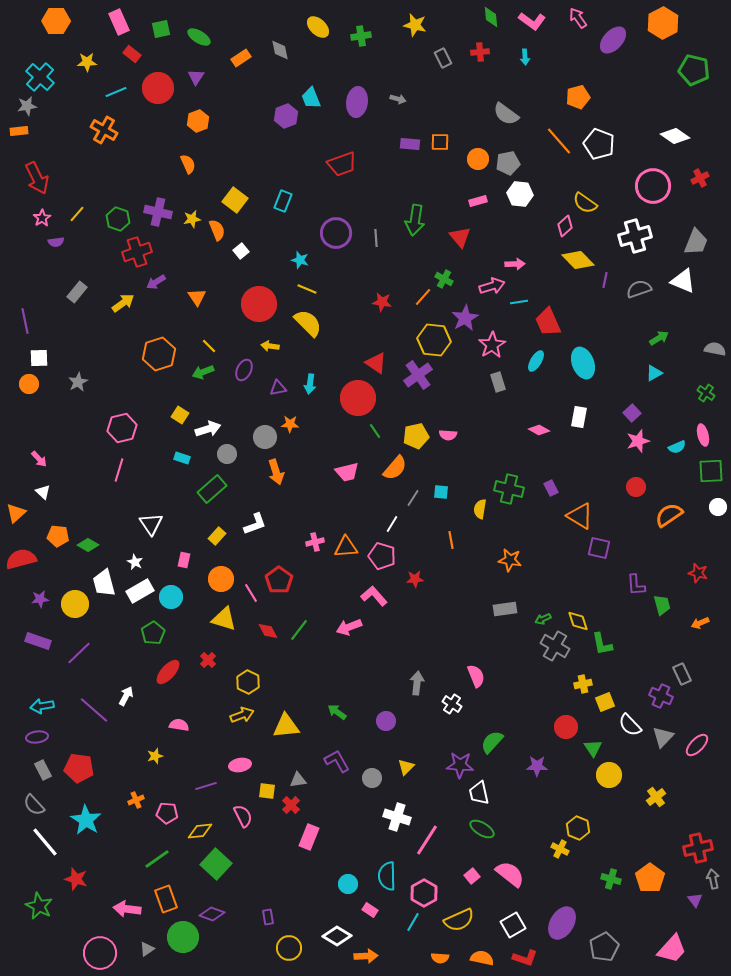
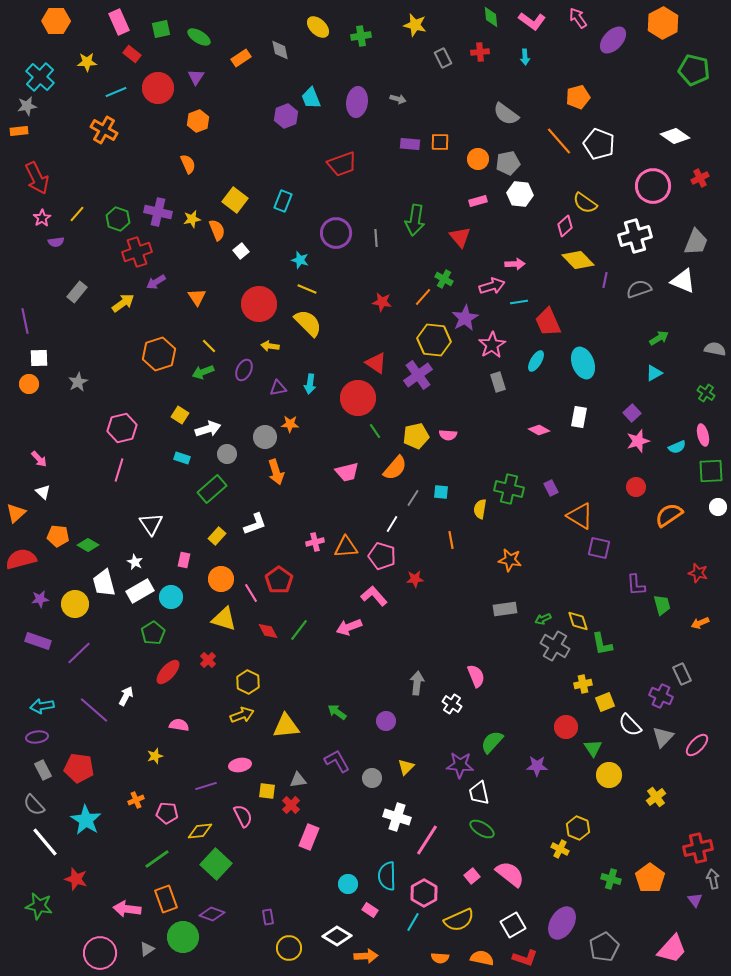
green star at (39, 906): rotated 16 degrees counterclockwise
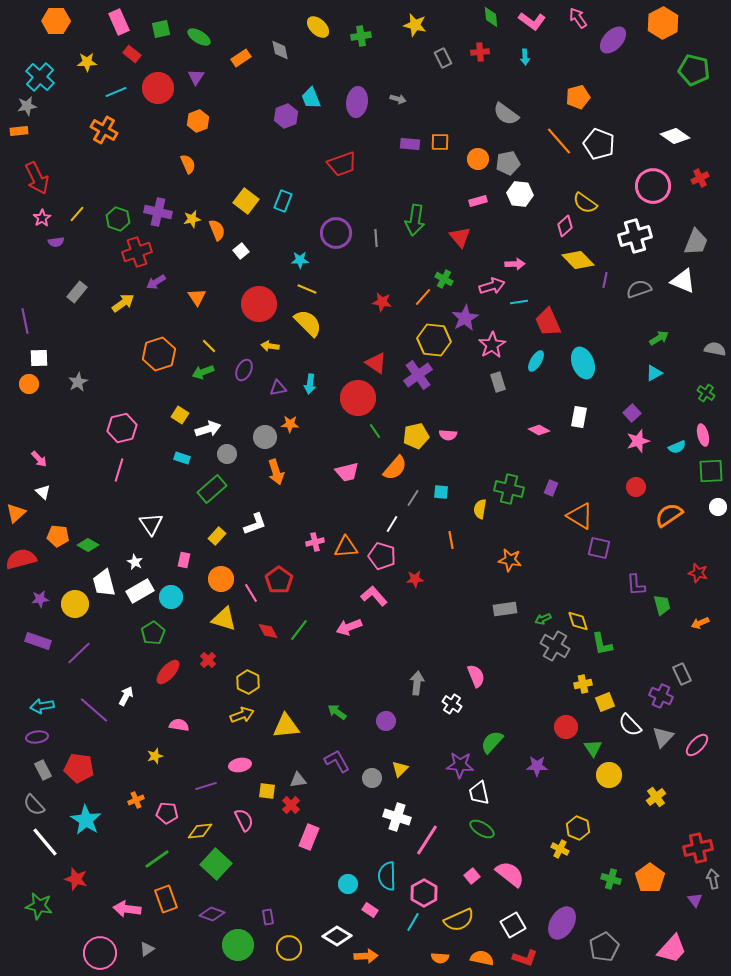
yellow square at (235, 200): moved 11 px right, 1 px down
cyan star at (300, 260): rotated 18 degrees counterclockwise
purple rectangle at (551, 488): rotated 49 degrees clockwise
yellow triangle at (406, 767): moved 6 px left, 2 px down
pink semicircle at (243, 816): moved 1 px right, 4 px down
green circle at (183, 937): moved 55 px right, 8 px down
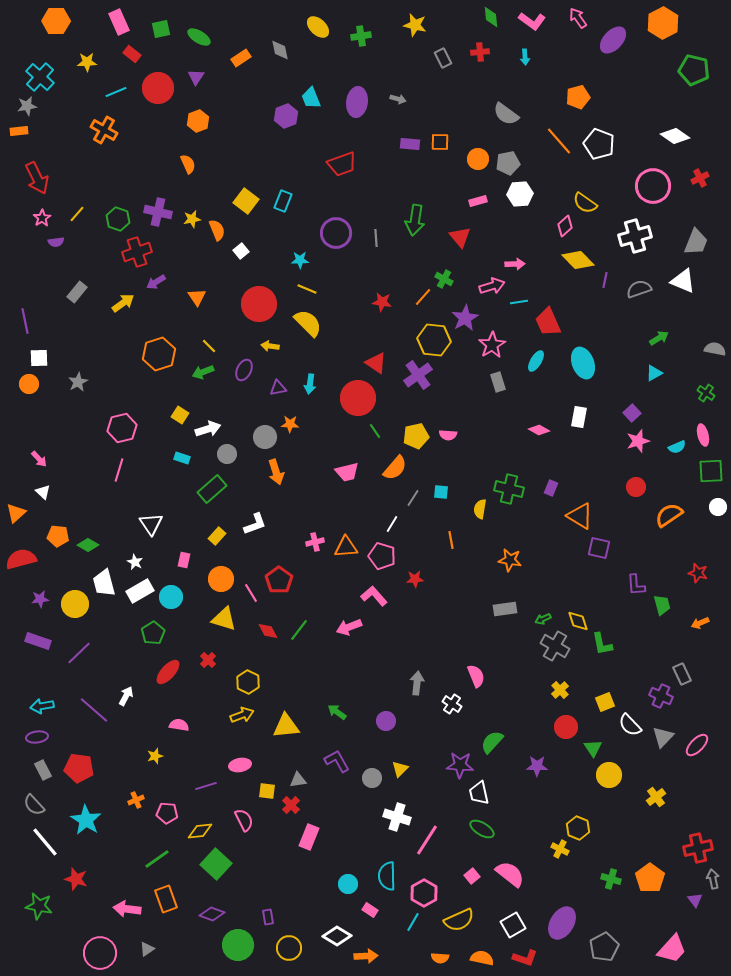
white hexagon at (520, 194): rotated 10 degrees counterclockwise
yellow cross at (583, 684): moved 23 px left, 6 px down; rotated 30 degrees counterclockwise
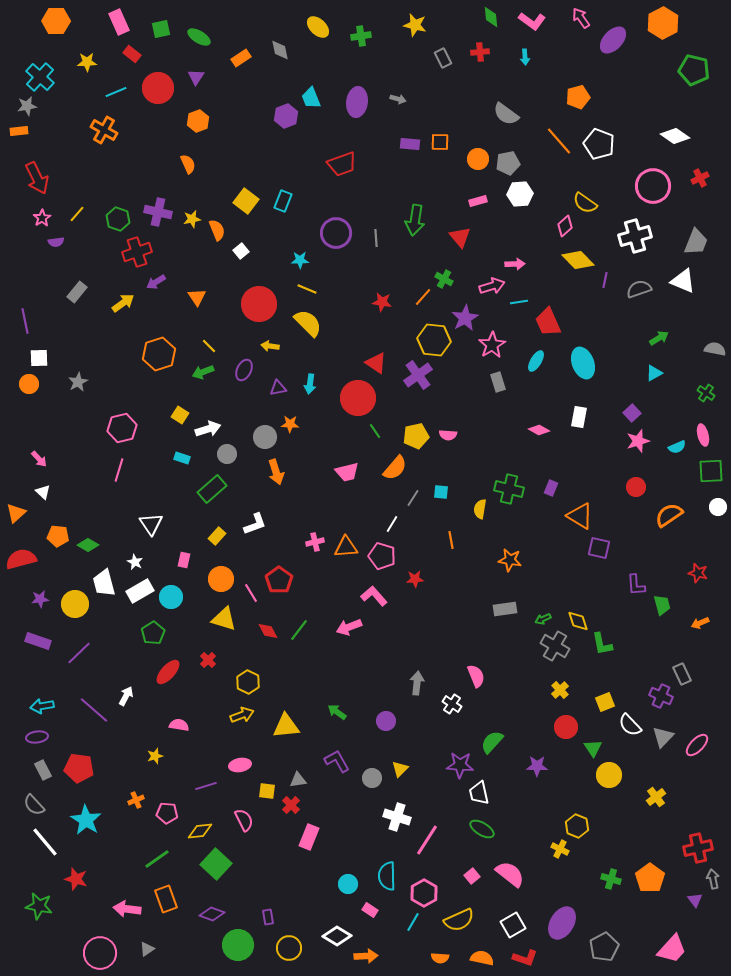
pink arrow at (578, 18): moved 3 px right
yellow hexagon at (578, 828): moved 1 px left, 2 px up
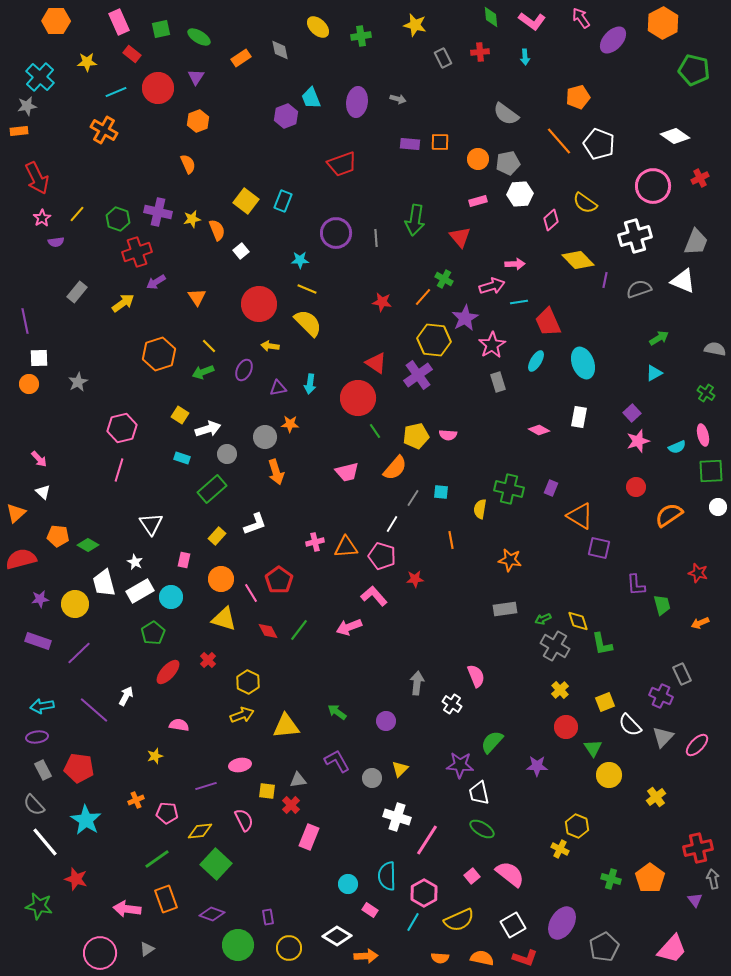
pink diamond at (565, 226): moved 14 px left, 6 px up
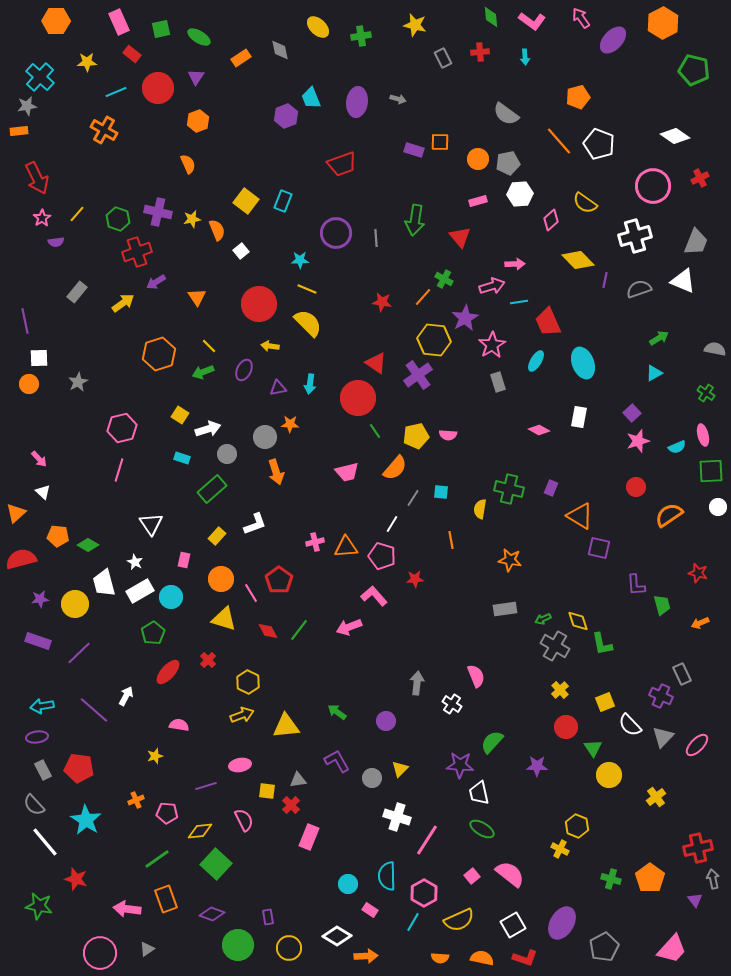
purple rectangle at (410, 144): moved 4 px right, 6 px down; rotated 12 degrees clockwise
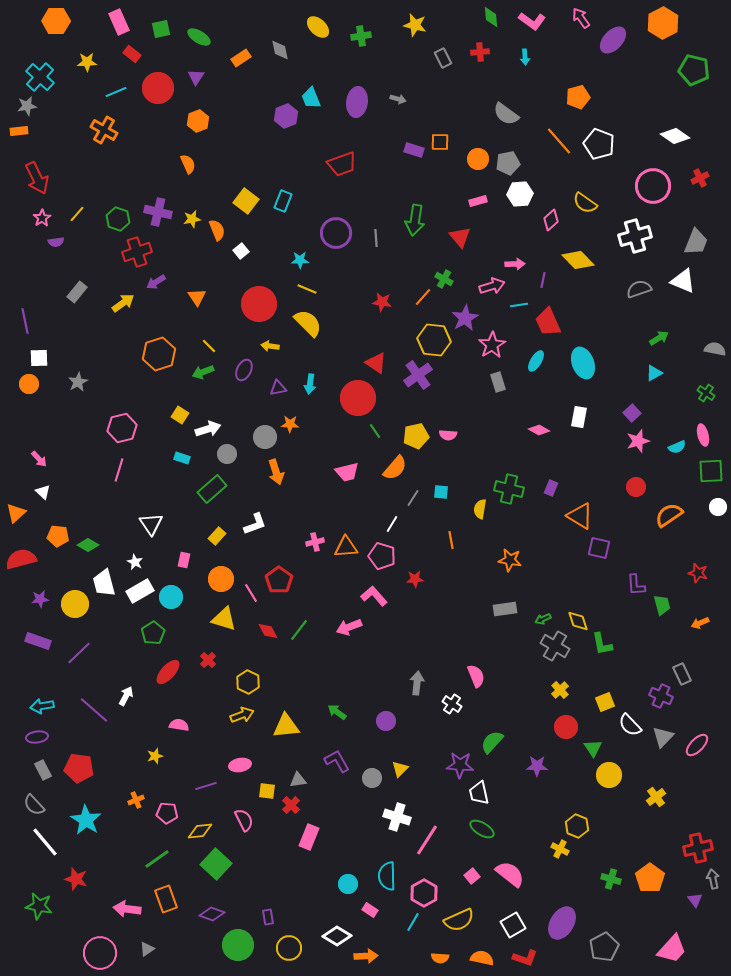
purple line at (605, 280): moved 62 px left
cyan line at (519, 302): moved 3 px down
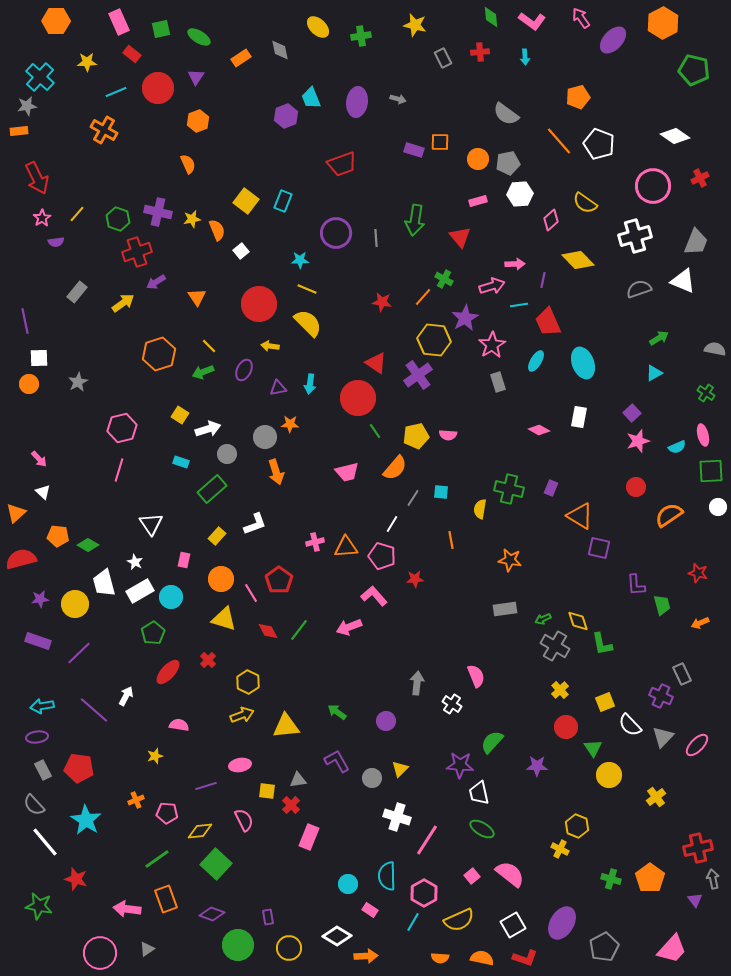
cyan rectangle at (182, 458): moved 1 px left, 4 px down
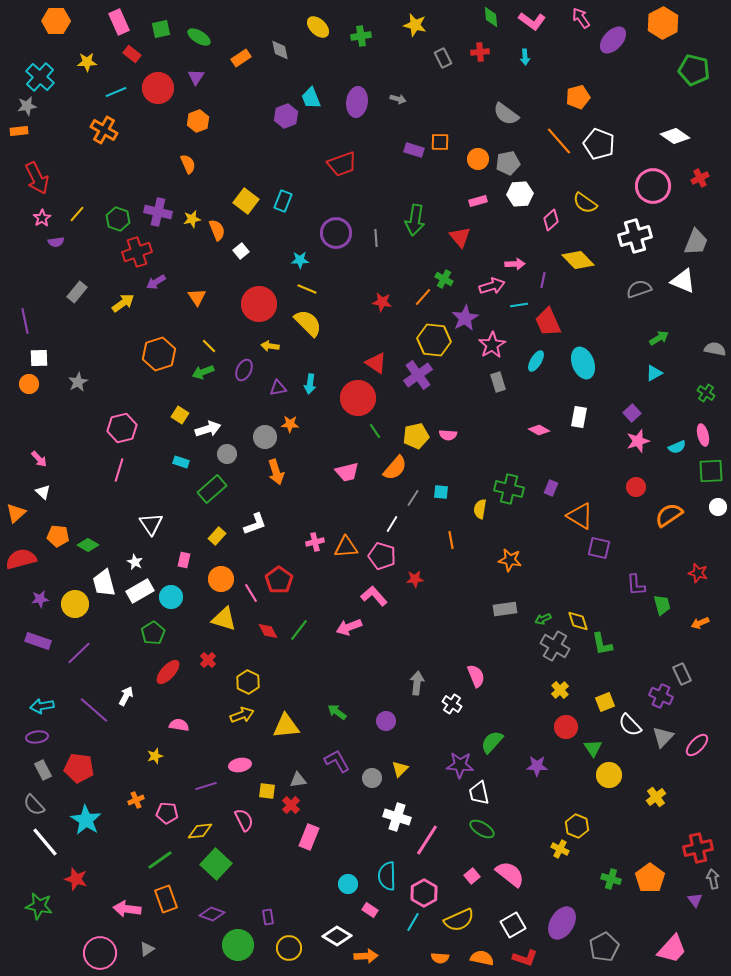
green line at (157, 859): moved 3 px right, 1 px down
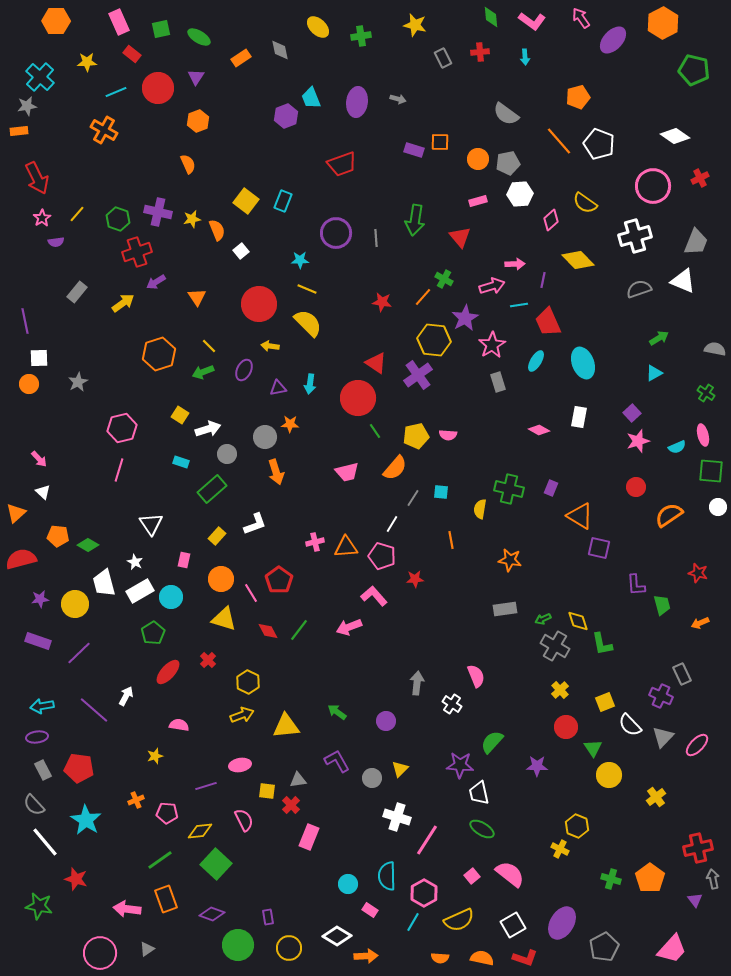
green square at (711, 471): rotated 8 degrees clockwise
